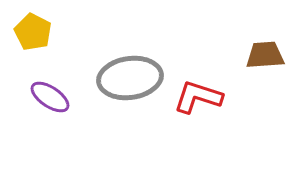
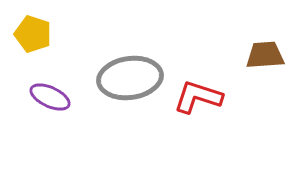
yellow pentagon: moved 2 px down; rotated 9 degrees counterclockwise
purple ellipse: rotated 9 degrees counterclockwise
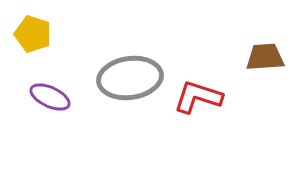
brown trapezoid: moved 2 px down
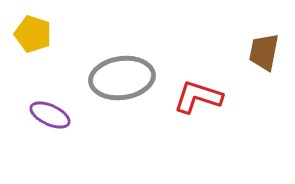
brown trapezoid: moved 1 px left, 5 px up; rotated 75 degrees counterclockwise
gray ellipse: moved 8 px left
purple ellipse: moved 18 px down
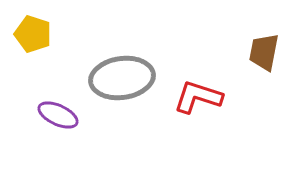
purple ellipse: moved 8 px right
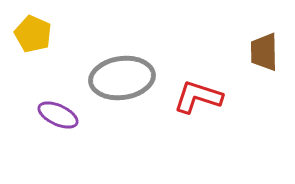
yellow pentagon: rotated 6 degrees clockwise
brown trapezoid: rotated 12 degrees counterclockwise
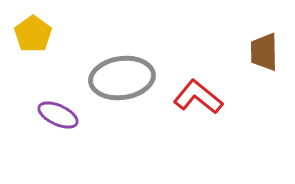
yellow pentagon: rotated 12 degrees clockwise
red L-shape: rotated 21 degrees clockwise
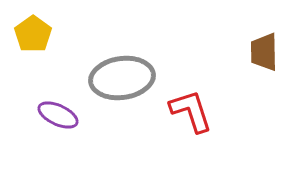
red L-shape: moved 7 px left, 14 px down; rotated 33 degrees clockwise
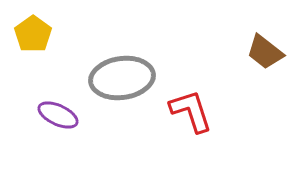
brown trapezoid: moved 1 px right; rotated 51 degrees counterclockwise
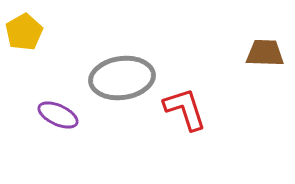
yellow pentagon: moved 9 px left, 2 px up; rotated 6 degrees clockwise
brown trapezoid: moved 1 px down; rotated 144 degrees clockwise
red L-shape: moved 6 px left, 2 px up
